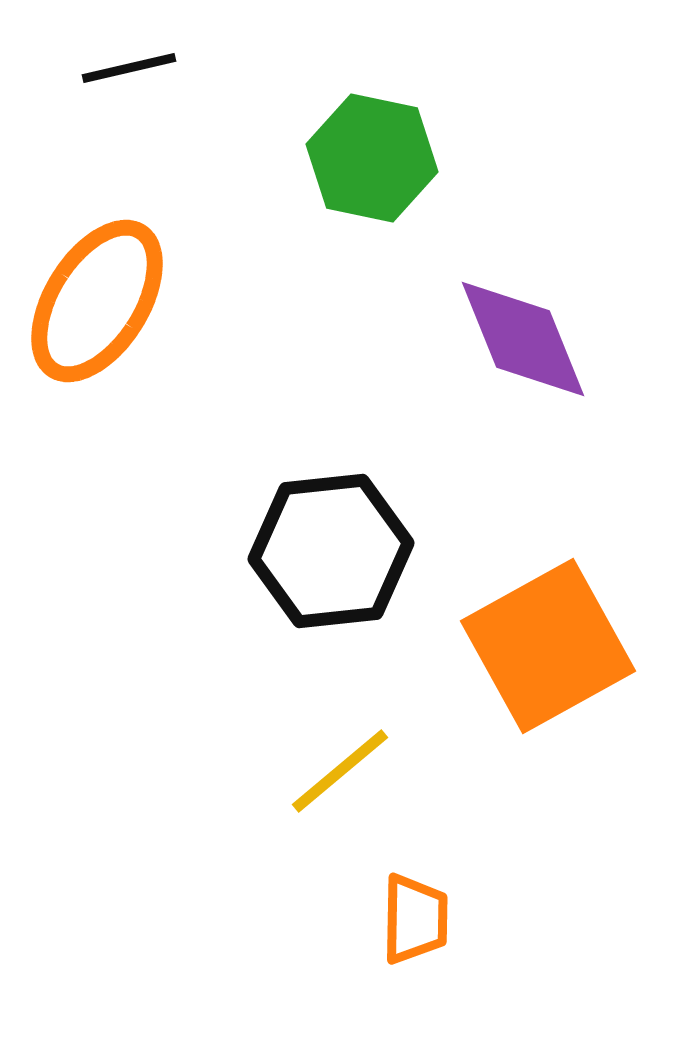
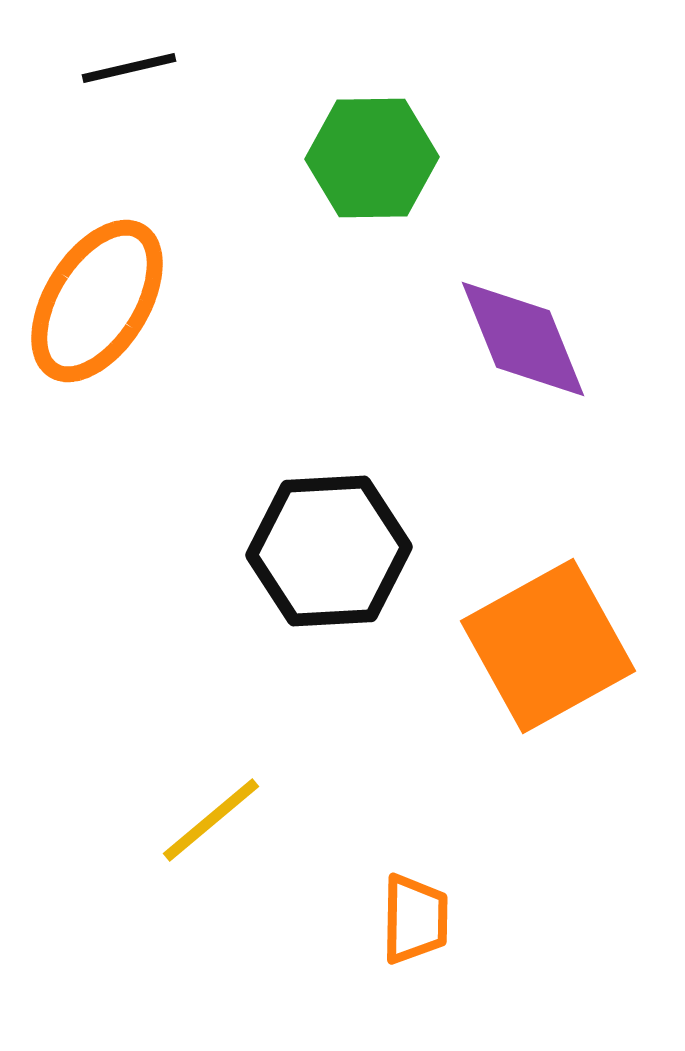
green hexagon: rotated 13 degrees counterclockwise
black hexagon: moved 2 px left; rotated 3 degrees clockwise
yellow line: moved 129 px left, 49 px down
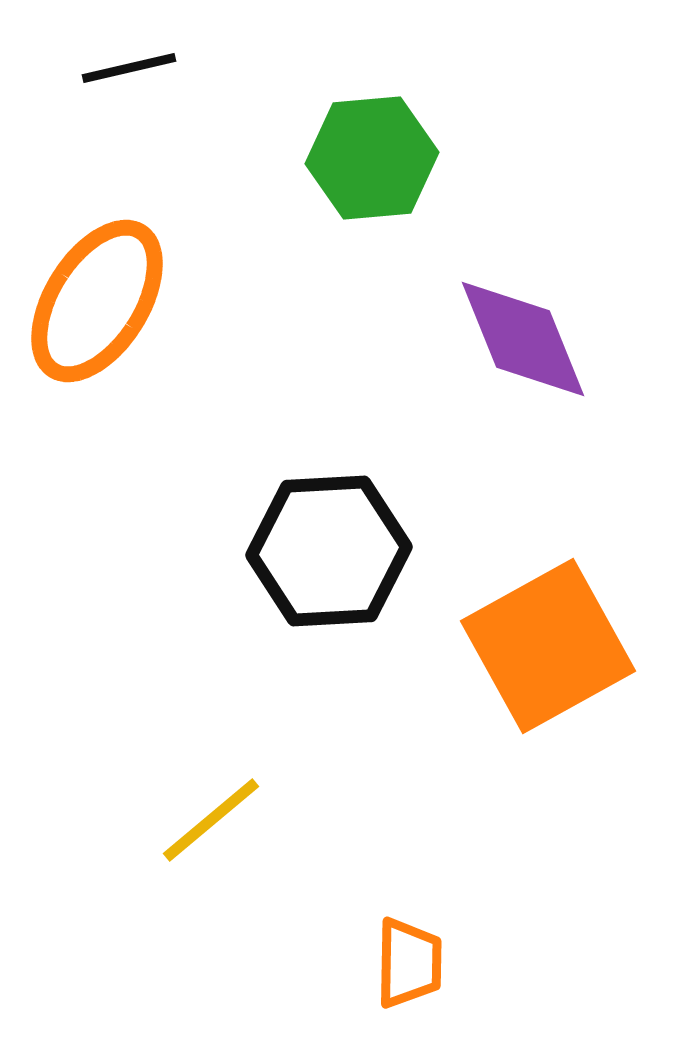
green hexagon: rotated 4 degrees counterclockwise
orange trapezoid: moved 6 px left, 44 px down
